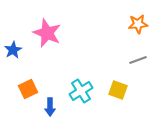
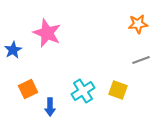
gray line: moved 3 px right
cyan cross: moved 2 px right
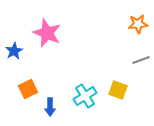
blue star: moved 1 px right, 1 px down
cyan cross: moved 2 px right, 5 px down
